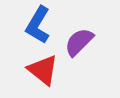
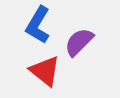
red triangle: moved 2 px right, 1 px down
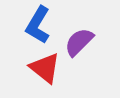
red triangle: moved 3 px up
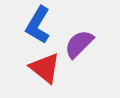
purple semicircle: moved 2 px down
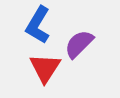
red triangle: rotated 24 degrees clockwise
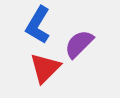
red triangle: rotated 12 degrees clockwise
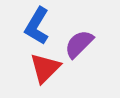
blue L-shape: moved 1 px left, 1 px down
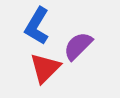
purple semicircle: moved 1 px left, 2 px down
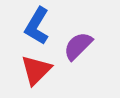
red triangle: moved 9 px left, 2 px down
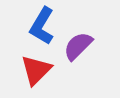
blue L-shape: moved 5 px right
